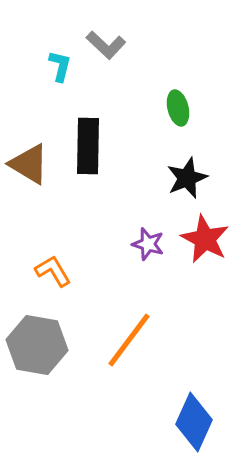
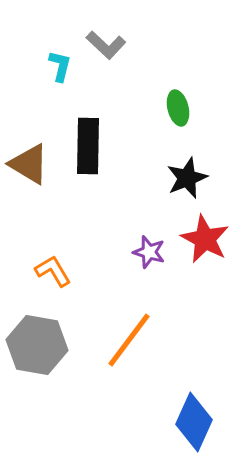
purple star: moved 1 px right, 8 px down
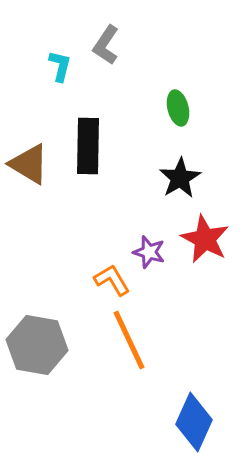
gray L-shape: rotated 81 degrees clockwise
black star: moved 7 px left; rotated 9 degrees counterclockwise
orange L-shape: moved 59 px right, 9 px down
orange line: rotated 62 degrees counterclockwise
